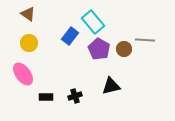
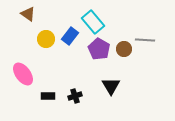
yellow circle: moved 17 px right, 4 px up
black triangle: rotated 48 degrees counterclockwise
black rectangle: moved 2 px right, 1 px up
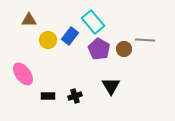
brown triangle: moved 1 px right, 6 px down; rotated 35 degrees counterclockwise
yellow circle: moved 2 px right, 1 px down
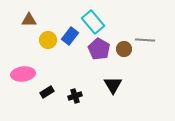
pink ellipse: rotated 60 degrees counterclockwise
black triangle: moved 2 px right, 1 px up
black rectangle: moved 1 px left, 4 px up; rotated 32 degrees counterclockwise
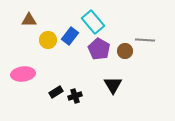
brown circle: moved 1 px right, 2 px down
black rectangle: moved 9 px right
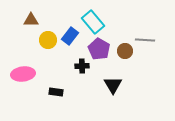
brown triangle: moved 2 px right
black rectangle: rotated 40 degrees clockwise
black cross: moved 7 px right, 30 px up; rotated 16 degrees clockwise
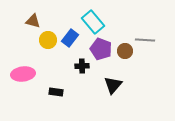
brown triangle: moved 2 px right, 1 px down; rotated 14 degrees clockwise
blue rectangle: moved 2 px down
purple pentagon: moved 2 px right; rotated 10 degrees counterclockwise
black triangle: rotated 12 degrees clockwise
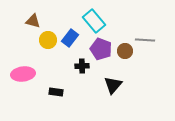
cyan rectangle: moved 1 px right, 1 px up
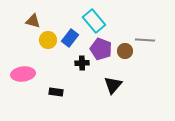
black cross: moved 3 px up
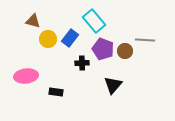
yellow circle: moved 1 px up
purple pentagon: moved 2 px right
pink ellipse: moved 3 px right, 2 px down
